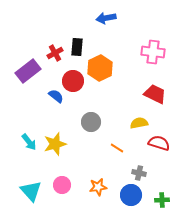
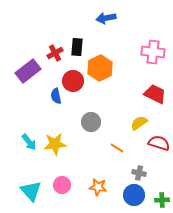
blue semicircle: rotated 140 degrees counterclockwise
yellow semicircle: rotated 24 degrees counterclockwise
yellow star: rotated 10 degrees clockwise
orange star: rotated 18 degrees clockwise
blue circle: moved 3 px right
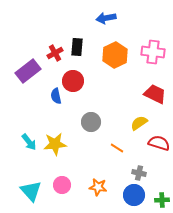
orange hexagon: moved 15 px right, 13 px up
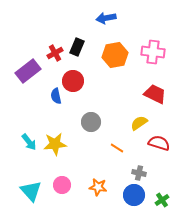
black rectangle: rotated 18 degrees clockwise
orange hexagon: rotated 15 degrees clockwise
green cross: rotated 32 degrees counterclockwise
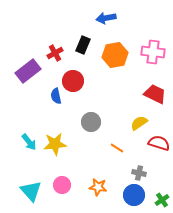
black rectangle: moved 6 px right, 2 px up
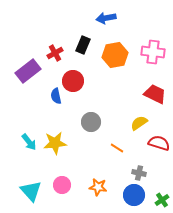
yellow star: moved 1 px up
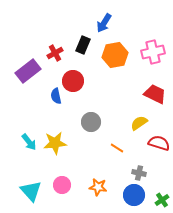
blue arrow: moved 2 px left, 5 px down; rotated 48 degrees counterclockwise
pink cross: rotated 20 degrees counterclockwise
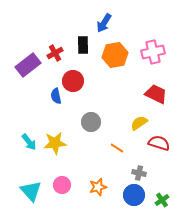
black rectangle: rotated 24 degrees counterclockwise
purple rectangle: moved 6 px up
red trapezoid: moved 1 px right
orange star: rotated 24 degrees counterclockwise
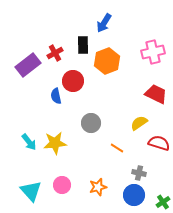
orange hexagon: moved 8 px left, 6 px down; rotated 10 degrees counterclockwise
gray circle: moved 1 px down
green cross: moved 1 px right, 2 px down
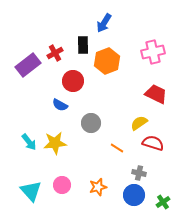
blue semicircle: moved 4 px right, 9 px down; rotated 49 degrees counterclockwise
red semicircle: moved 6 px left
